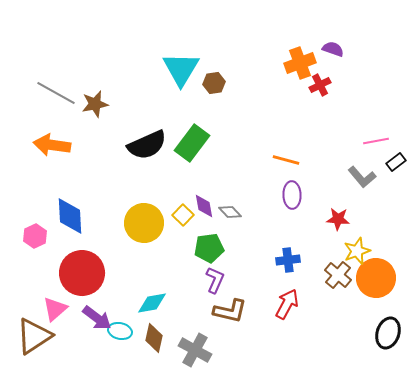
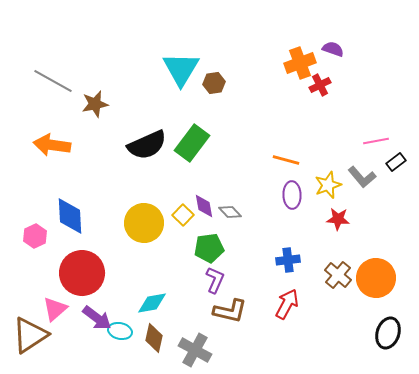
gray line: moved 3 px left, 12 px up
yellow star: moved 29 px left, 66 px up
brown triangle: moved 4 px left, 1 px up
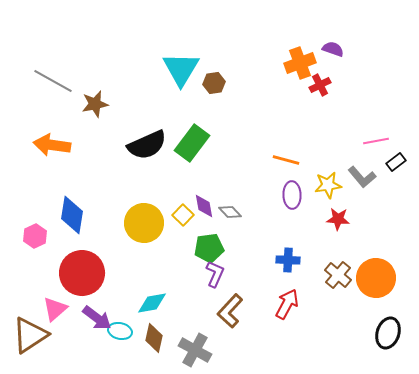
yellow star: rotated 12 degrees clockwise
blue diamond: moved 2 px right, 1 px up; rotated 12 degrees clockwise
blue cross: rotated 10 degrees clockwise
purple L-shape: moved 6 px up
brown L-shape: rotated 120 degrees clockwise
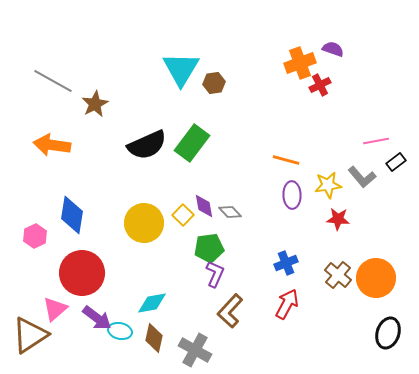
brown star: rotated 16 degrees counterclockwise
blue cross: moved 2 px left, 3 px down; rotated 25 degrees counterclockwise
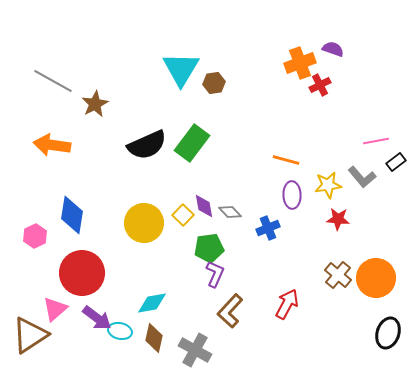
blue cross: moved 18 px left, 35 px up
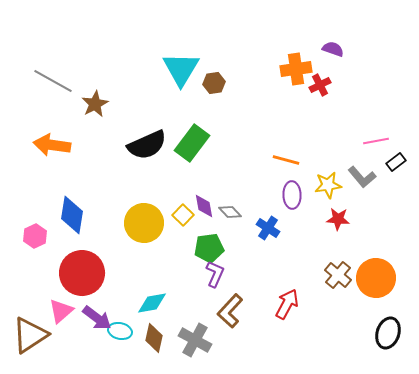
orange cross: moved 4 px left, 6 px down; rotated 12 degrees clockwise
blue cross: rotated 35 degrees counterclockwise
pink triangle: moved 6 px right, 2 px down
gray cross: moved 10 px up
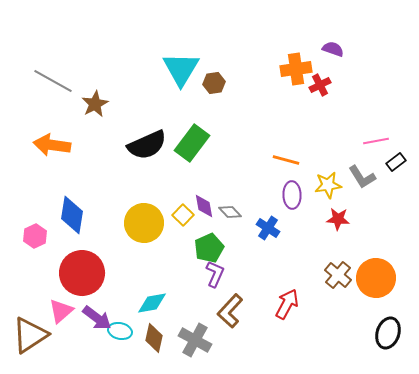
gray L-shape: rotated 8 degrees clockwise
green pentagon: rotated 16 degrees counterclockwise
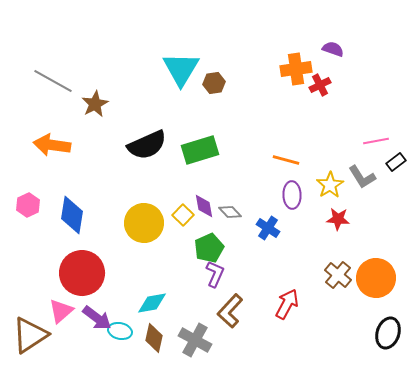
green rectangle: moved 8 px right, 7 px down; rotated 36 degrees clockwise
yellow star: moved 2 px right; rotated 24 degrees counterclockwise
pink hexagon: moved 7 px left, 31 px up
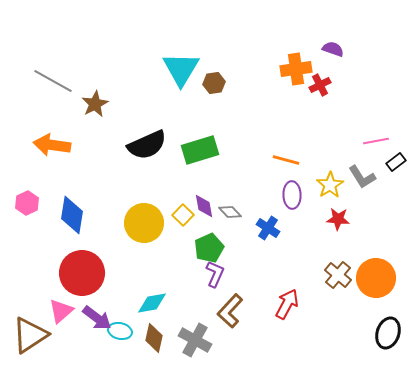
pink hexagon: moved 1 px left, 2 px up
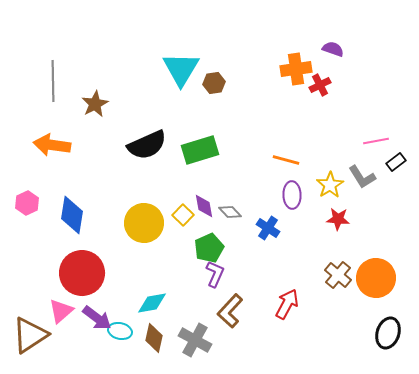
gray line: rotated 60 degrees clockwise
